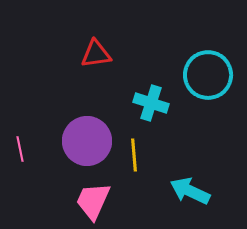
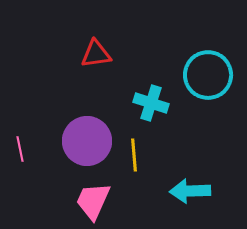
cyan arrow: rotated 27 degrees counterclockwise
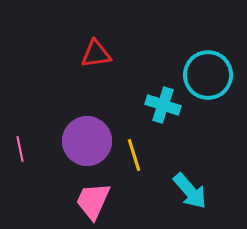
cyan cross: moved 12 px right, 2 px down
yellow line: rotated 12 degrees counterclockwise
cyan arrow: rotated 129 degrees counterclockwise
